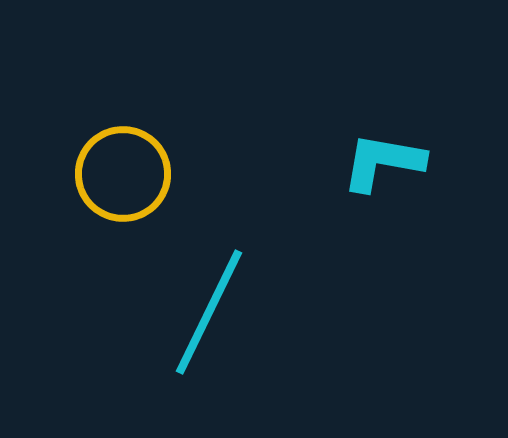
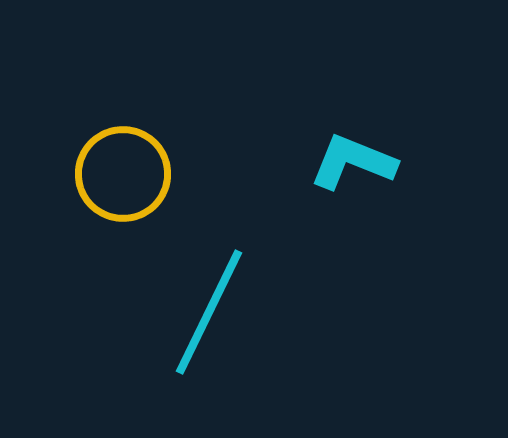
cyan L-shape: moved 30 px left; rotated 12 degrees clockwise
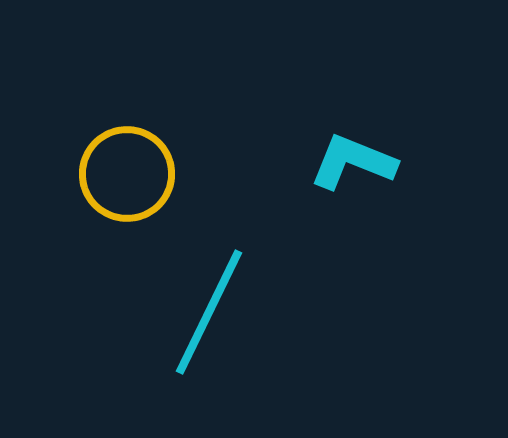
yellow circle: moved 4 px right
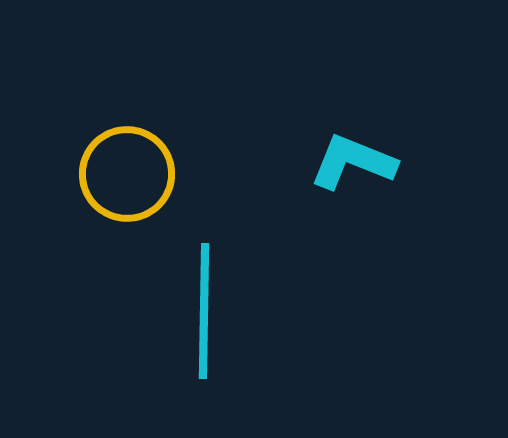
cyan line: moved 5 px left, 1 px up; rotated 25 degrees counterclockwise
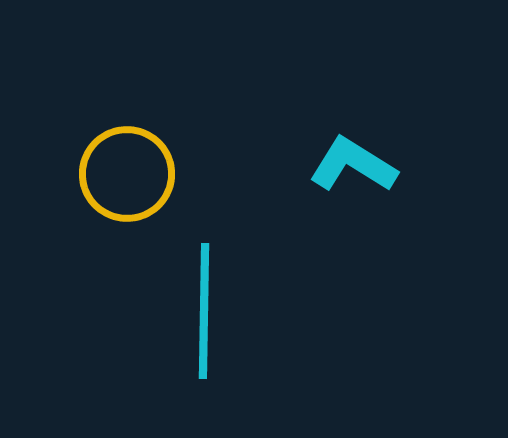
cyan L-shape: moved 3 px down; rotated 10 degrees clockwise
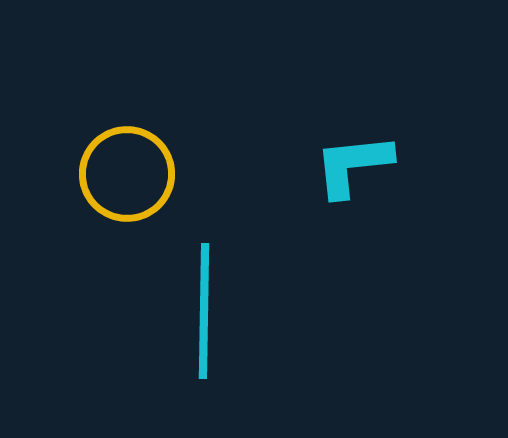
cyan L-shape: rotated 38 degrees counterclockwise
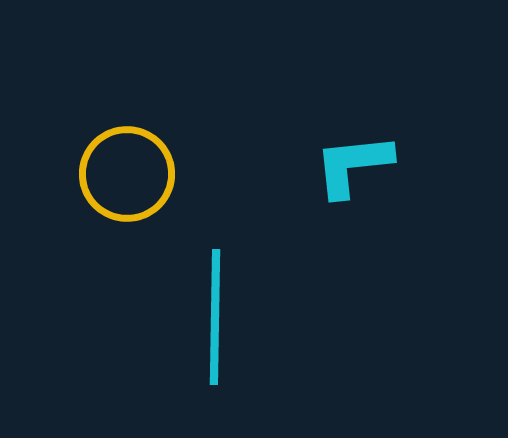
cyan line: moved 11 px right, 6 px down
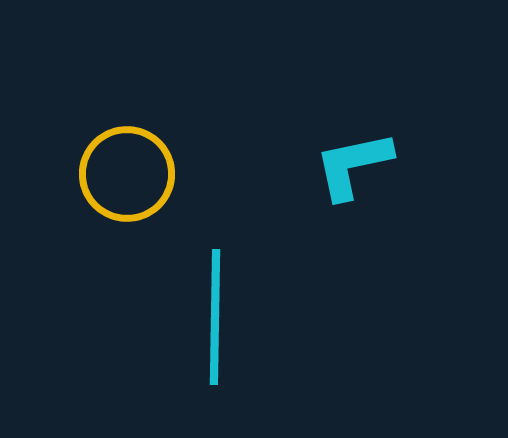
cyan L-shape: rotated 6 degrees counterclockwise
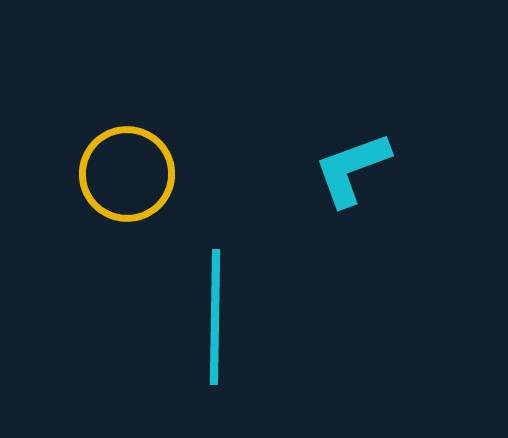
cyan L-shape: moved 1 px left, 4 px down; rotated 8 degrees counterclockwise
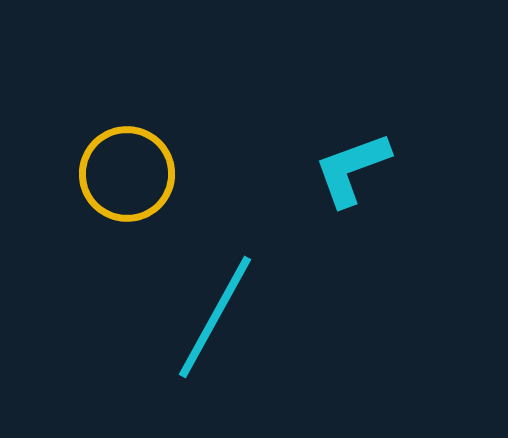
cyan line: rotated 28 degrees clockwise
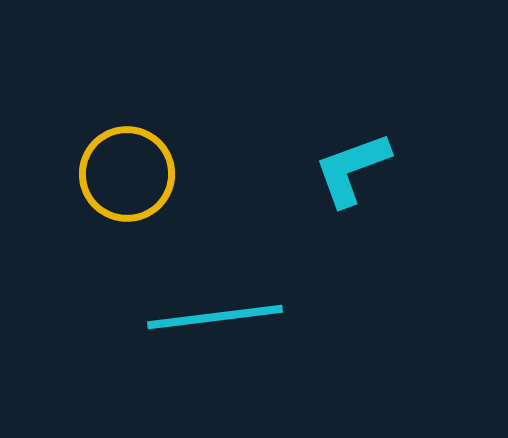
cyan line: rotated 54 degrees clockwise
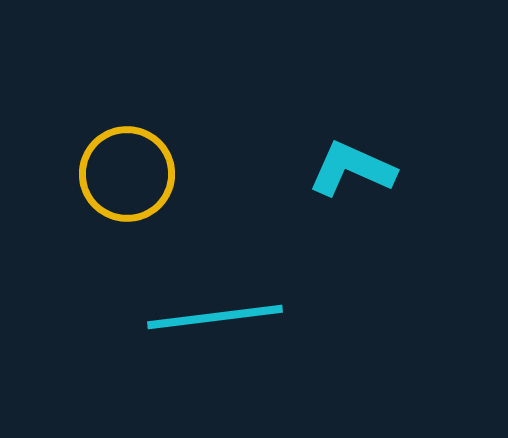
cyan L-shape: rotated 44 degrees clockwise
